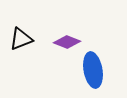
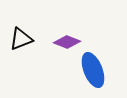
blue ellipse: rotated 12 degrees counterclockwise
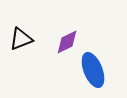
purple diamond: rotated 48 degrees counterclockwise
